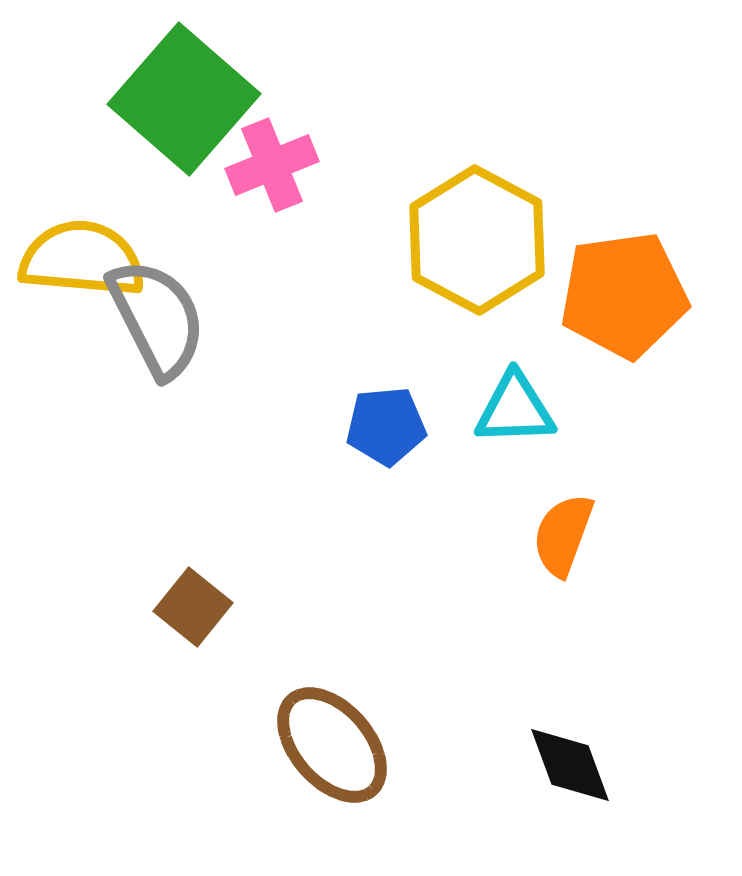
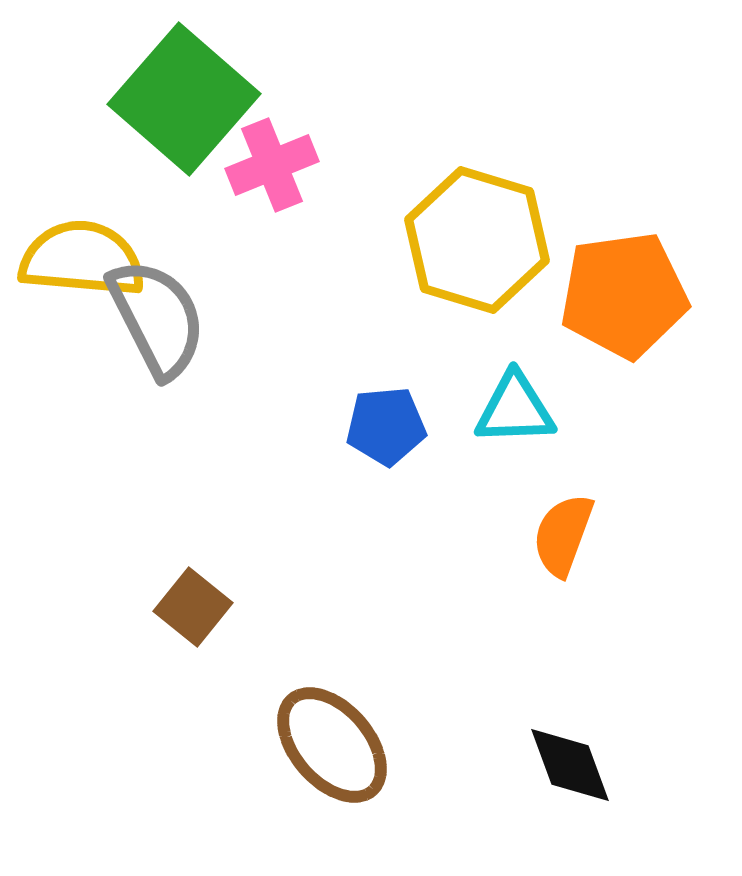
yellow hexagon: rotated 11 degrees counterclockwise
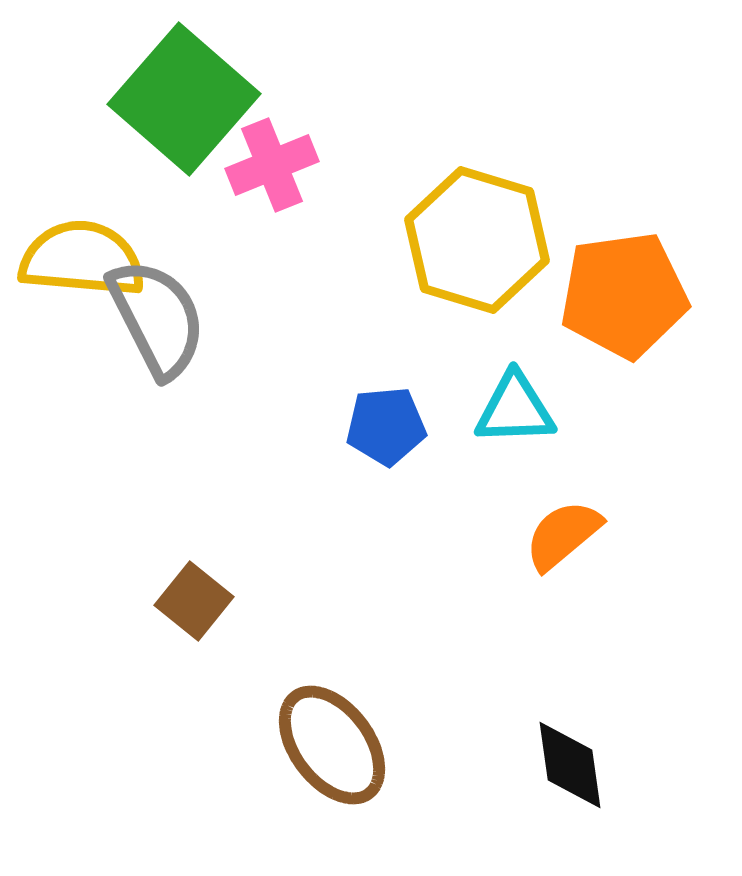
orange semicircle: rotated 30 degrees clockwise
brown square: moved 1 px right, 6 px up
brown ellipse: rotated 4 degrees clockwise
black diamond: rotated 12 degrees clockwise
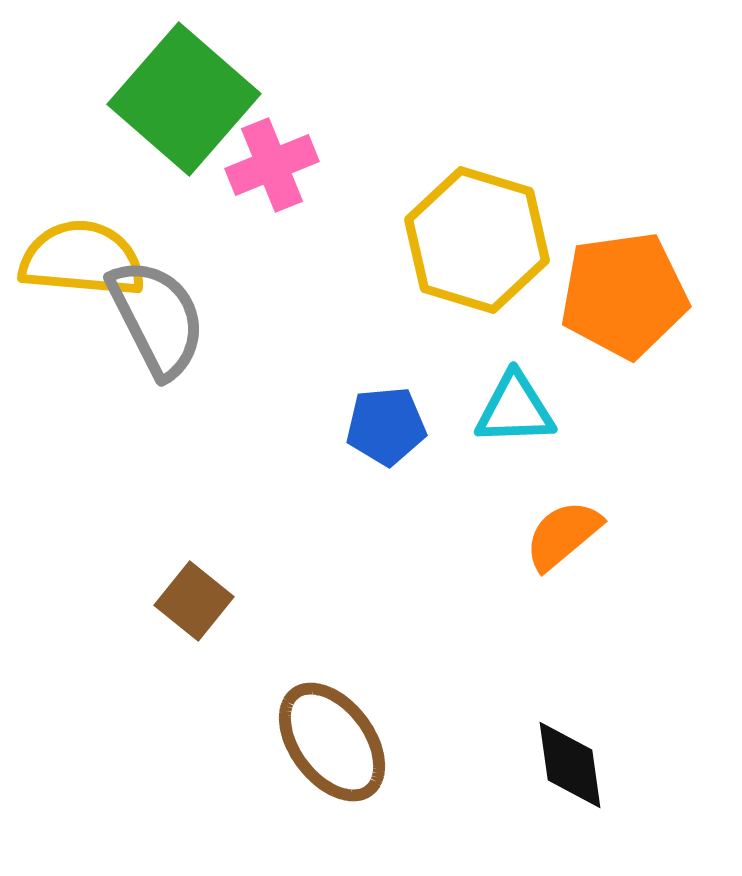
brown ellipse: moved 3 px up
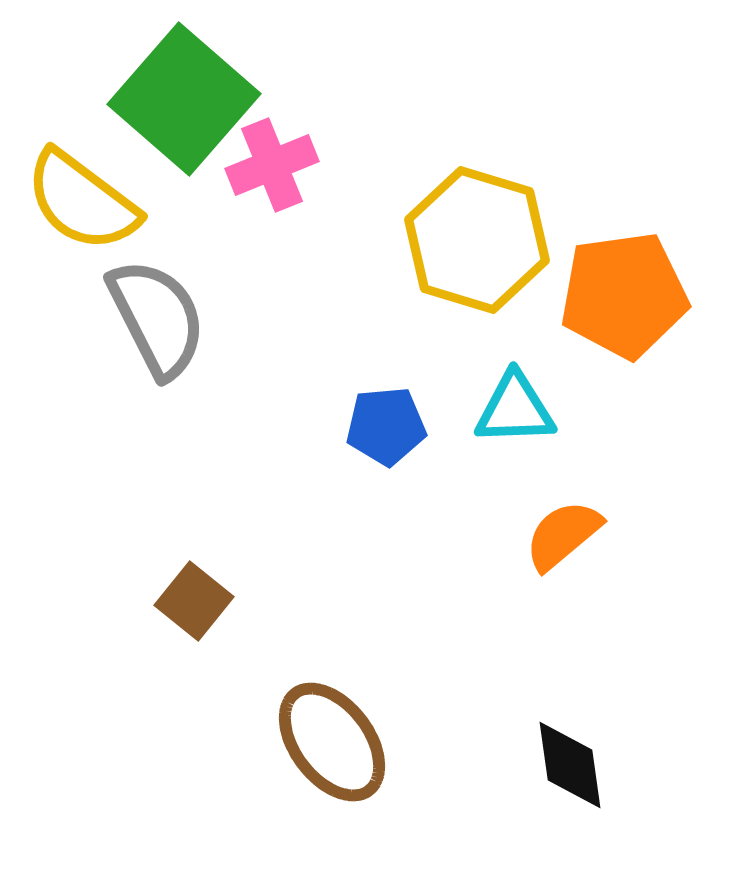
yellow semicircle: moved 58 px up; rotated 148 degrees counterclockwise
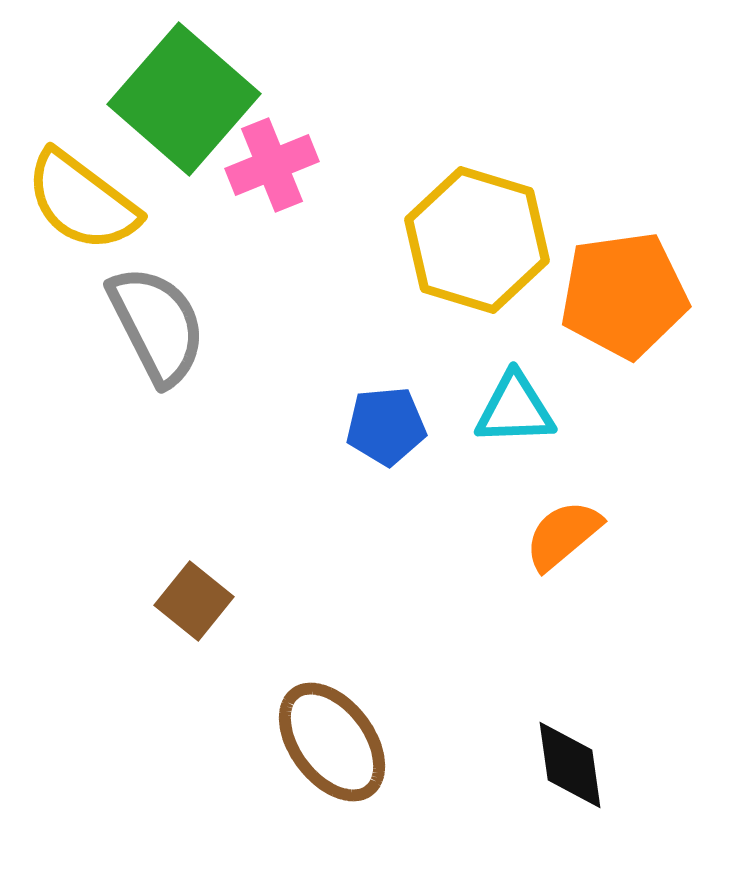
gray semicircle: moved 7 px down
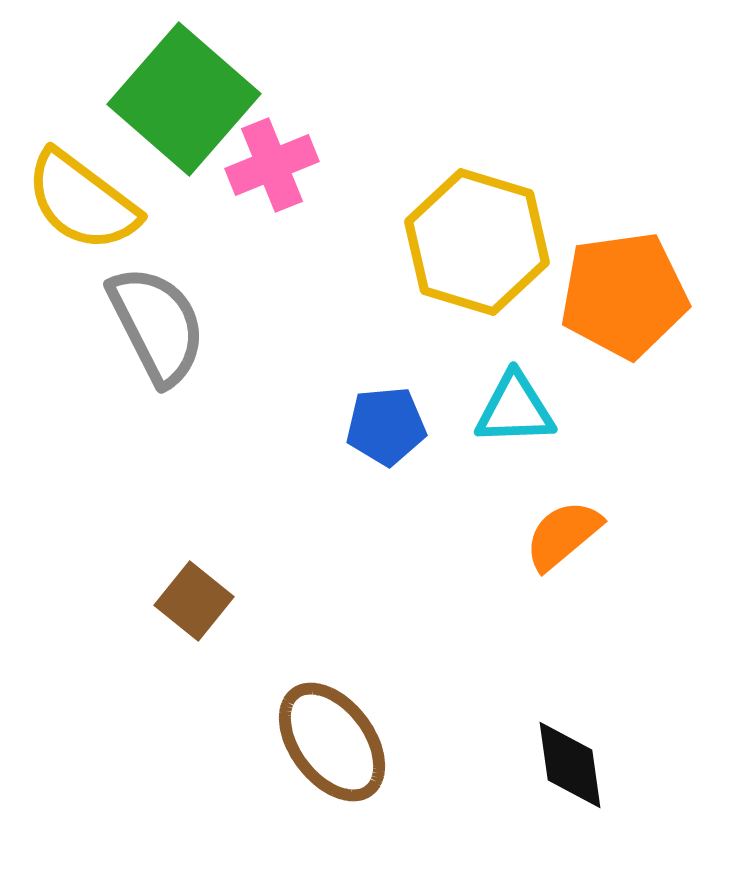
yellow hexagon: moved 2 px down
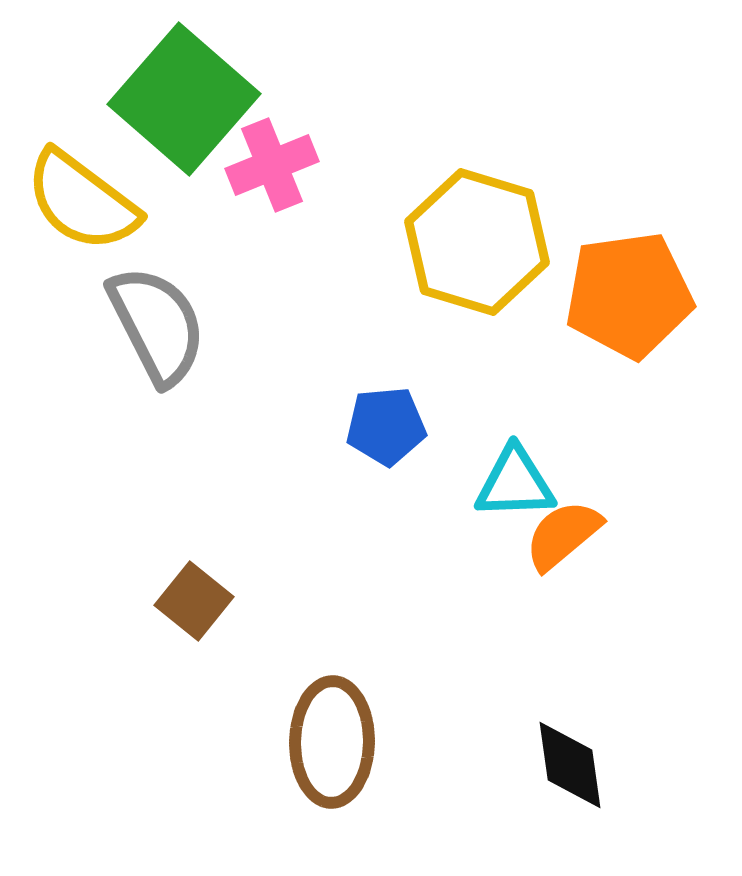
orange pentagon: moved 5 px right
cyan triangle: moved 74 px down
brown ellipse: rotated 38 degrees clockwise
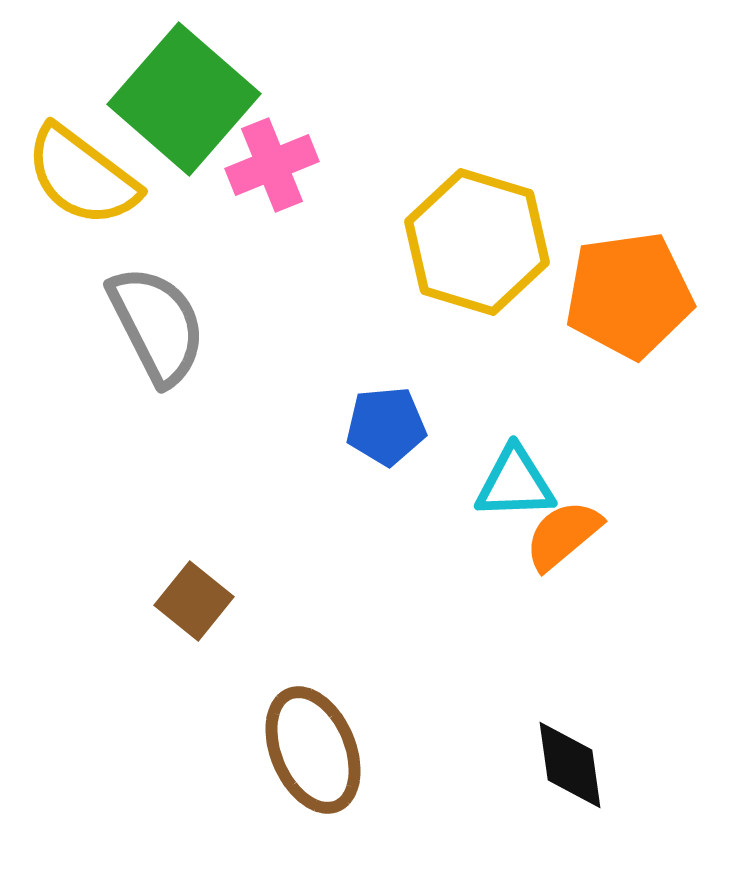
yellow semicircle: moved 25 px up
brown ellipse: moved 19 px left, 8 px down; rotated 24 degrees counterclockwise
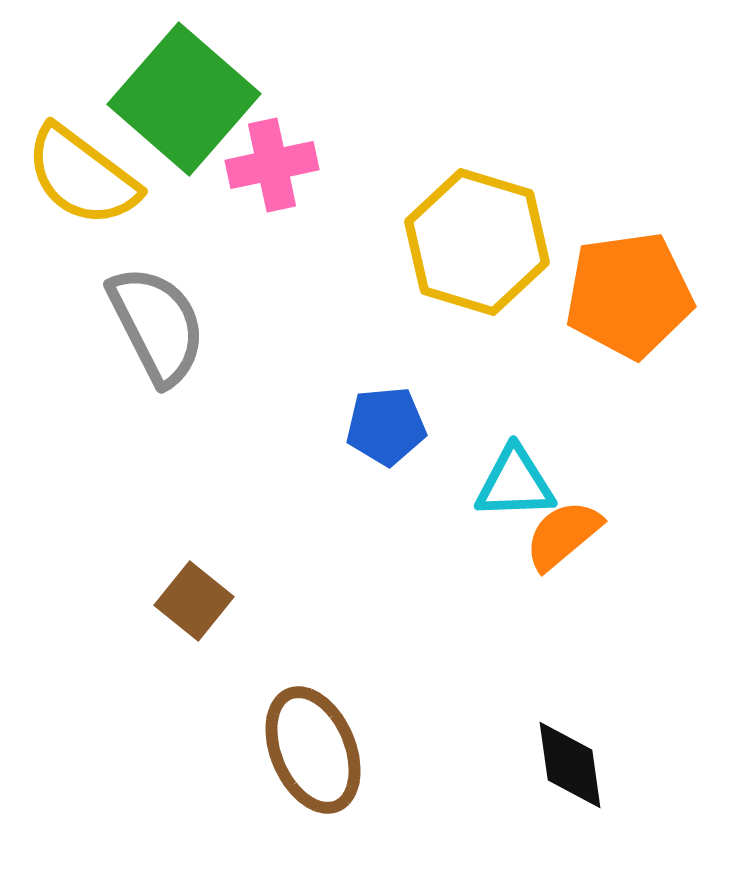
pink cross: rotated 10 degrees clockwise
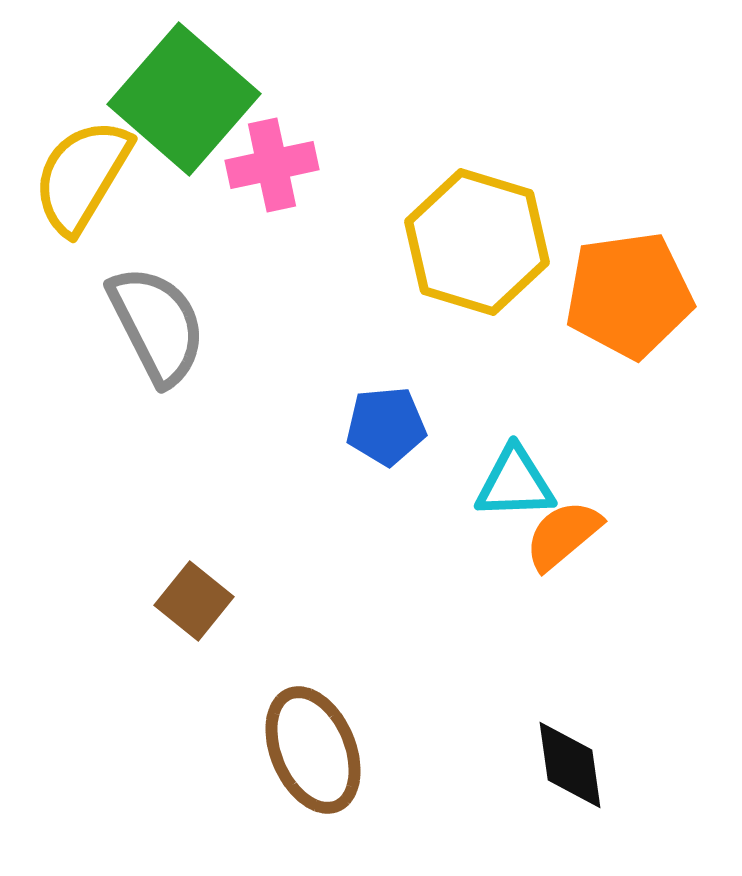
yellow semicircle: rotated 84 degrees clockwise
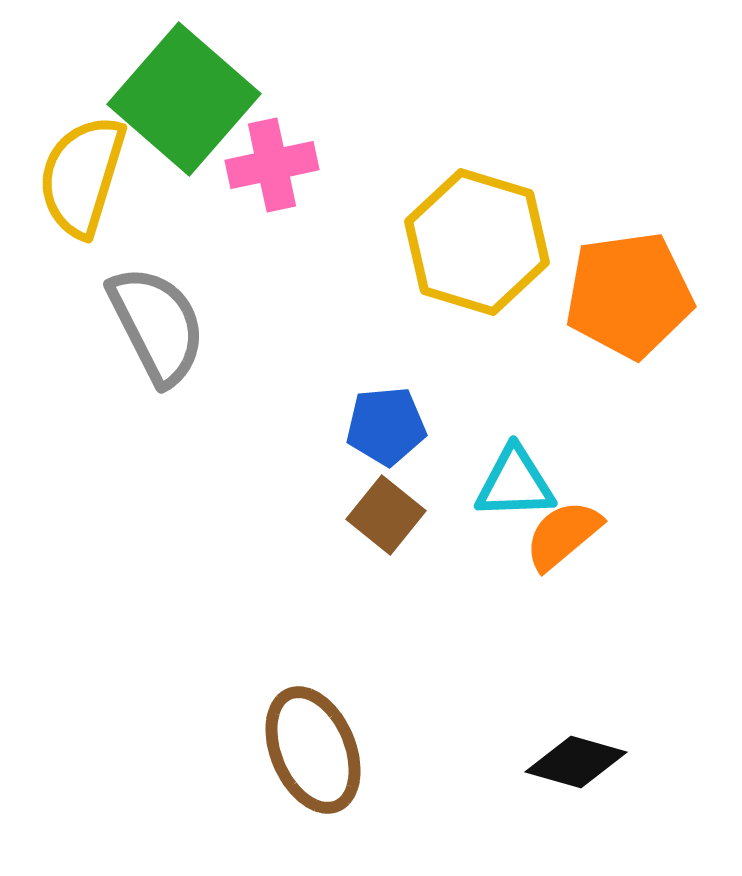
yellow semicircle: rotated 14 degrees counterclockwise
brown square: moved 192 px right, 86 px up
black diamond: moved 6 px right, 3 px up; rotated 66 degrees counterclockwise
